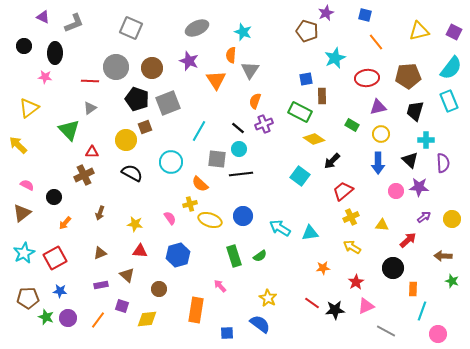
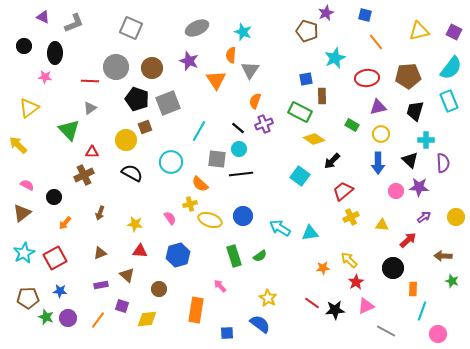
yellow circle at (452, 219): moved 4 px right, 2 px up
yellow arrow at (352, 247): moved 3 px left, 13 px down; rotated 12 degrees clockwise
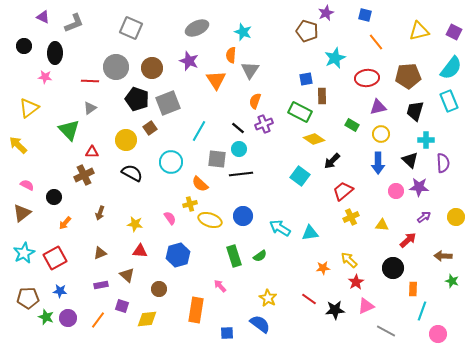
brown square at (145, 127): moved 5 px right, 1 px down; rotated 16 degrees counterclockwise
red line at (312, 303): moved 3 px left, 4 px up
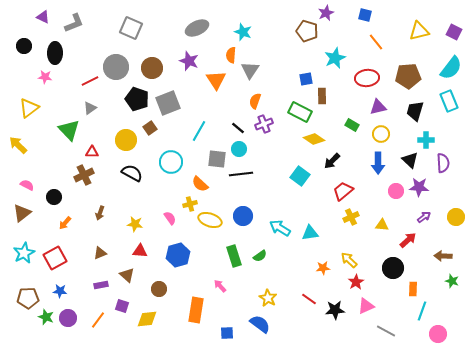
red line at (90, 81): rotated 30 degrees counterclockwise
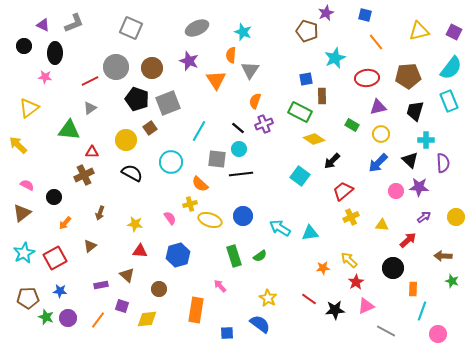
purple triangle at (43, 17): moved 8 px down
green triangle at (69, 130): rotated 40 degrees counterclockwise
blue arrow at (378, 163): rotated 45 degrees clockwise
brown triangle at (100, 253): moved 10 px left, 7 px up; rotated 16 degrees counterclockwise
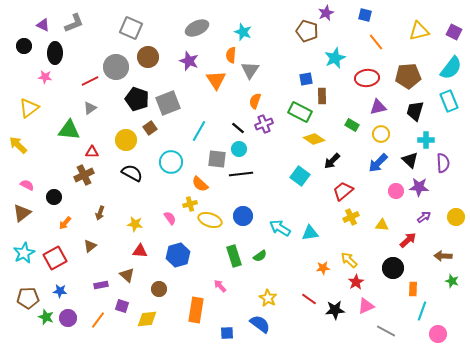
brown circle at (152, 68): moved 4 px left, 11 px up
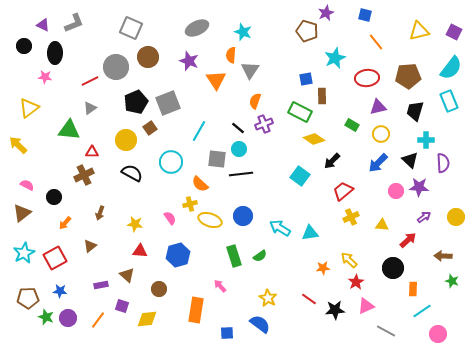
black pentagon at (137, 99): moved 1 px left, 3 px down; rotated 30 degrees clockwise
cyan line at (422, 311): rotated 36 degrees clockwise
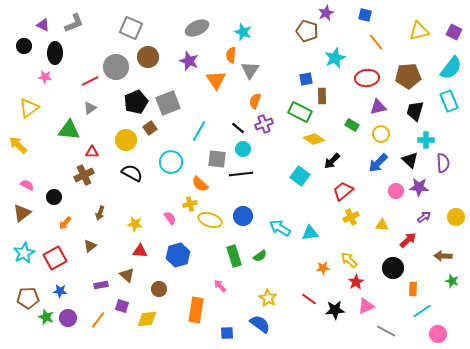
cyan circle at (239, 149): moved 4 px right
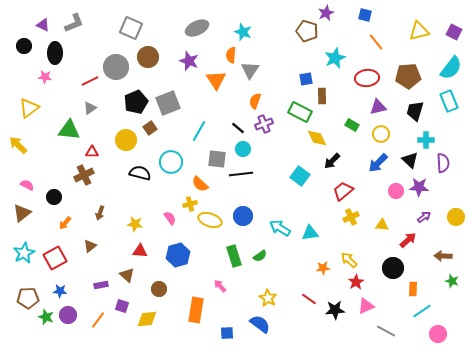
yellow diamond at (314, 139): moved 3 px right, 1 px up; rotated 30 degrees clockwise
black semicircle at (132, 173): moved 8 px right; rotated 15 degrees counterclockwise
purple circle at (68, 318): moved 3 px up
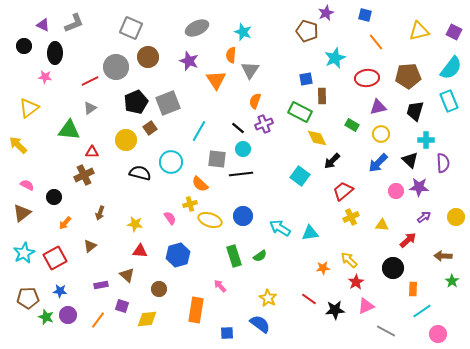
green star at (452, 281): rotated 16 degrees clockwise
